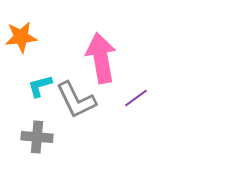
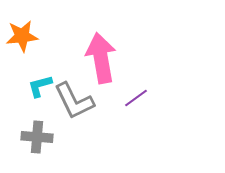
orange star: moved 1 px right, 1 px up
gray L-shape: moved 2 px left, 1 px down
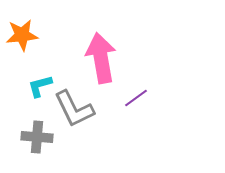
orange star: moved 1 px up
gray L-shape: moved 8 px down
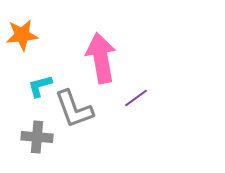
gray L-shape: rotated 6 degrees clockwise
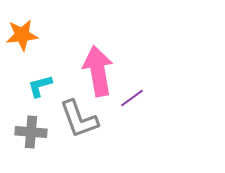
pink arrow: moved 3 px left, 13 px down
purple line: moved 4 px left
gray L-shape: moved 5 px right, 10 px down
gray cross: moved 6 px left, 5 px up
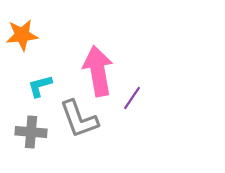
purple line: rotated 20 degrees counterclockwise
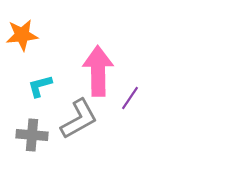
pink arrow: rotated 9 degrees clockwise
purple line: moved 2 px left
gray L-shape: rotated 99 degrees counterclockwise
gray cross: moved 1 px right, 3 px down
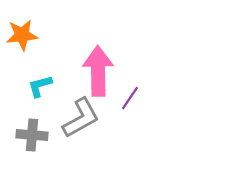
gray L-shape: moved 2 px right, 1 px up
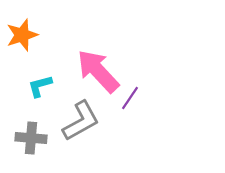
orange star: rotated 12 degrees counterclockwise
pink arrow: rotated 42 degrees counterclockwise
gray L-shape: moved 3 px down
gray cross: moved 1 px left, 3 px down
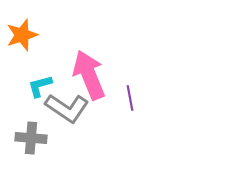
pink arrow: moved 9 px left, 4 px down; rotated 21 degrees clockwise
purple line: rotated 45 degrees counterclockwise
gray L-shape: moved 14 px left, 13 px up; rotated 63 degrees clockwise
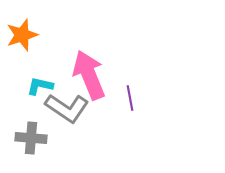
cyan L-shape: rotated 28 degrees clockwise
